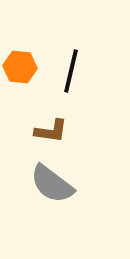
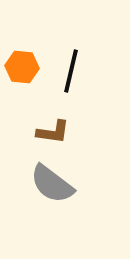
orange hexagon: moved 2 px right
brown L-shape: moved 2 px right, 1 px down
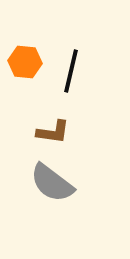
orange hexagon: moved 3 px right, 5 px up
gray semicircle: moved 1 px up
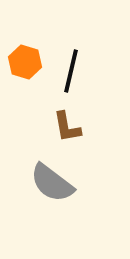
orange hexagon: rotated 12 degrees clockwise
brown L-shape: moved 14 px right, 5 px up; rotated 72 degrees clockwise
